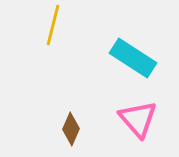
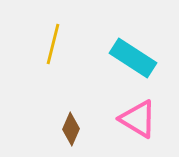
yellow line: moved 19 px down
pink triangle: rotated 18 degrees counterclockwise
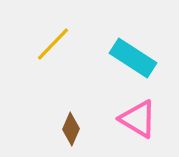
yellow line: rotated 30 degrees clockwise
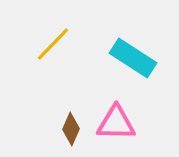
pink triangle: moved 22 px left, 4 px down; rotated 30 degrees counterclockwise
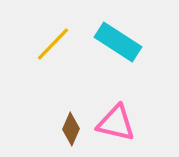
cyan rectangle: moved 15 px left, 16 px up
pink triangle: rotated 12 degrees clockwise
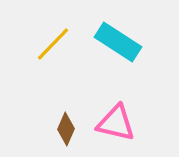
brown diamond: moved 5 px left
